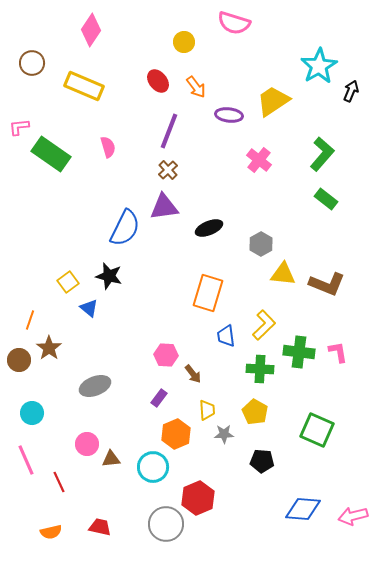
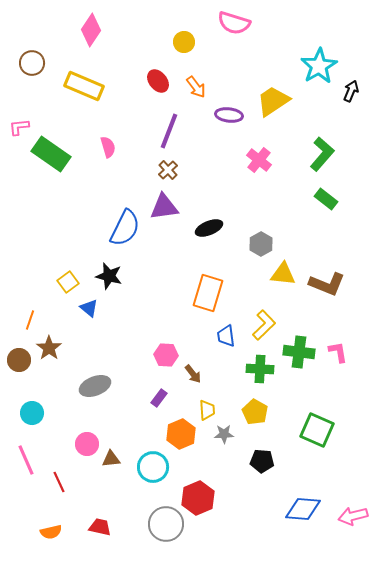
orange hexagon at (176, 434): moved 5 px right
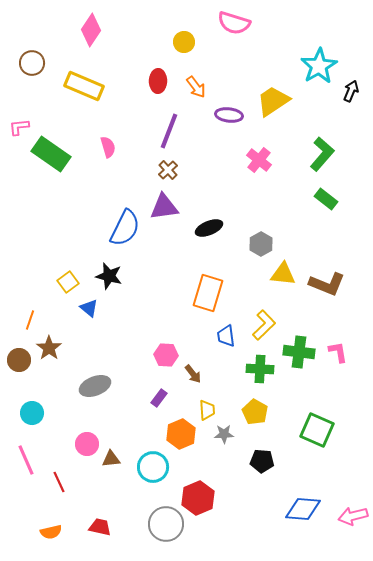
red ellipse at (158, 81): rotated 40 degrees clockwise
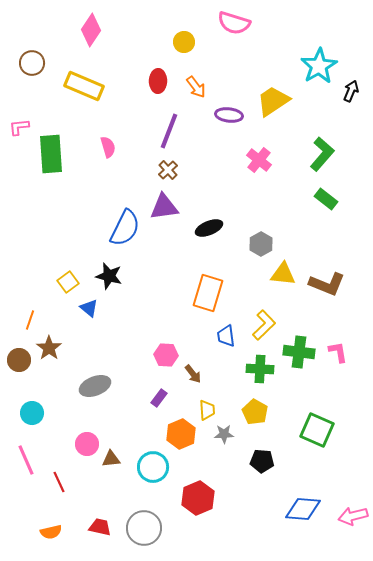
green rectangle at (51, 154): rotated 51 degrees clockwise
gray circle at (166, 524): moved 22 px left, 4 px down
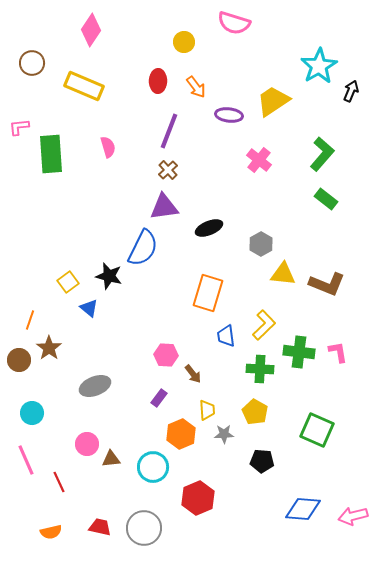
blue semicircle at (125, 228): moved 18 px right, 20 px down
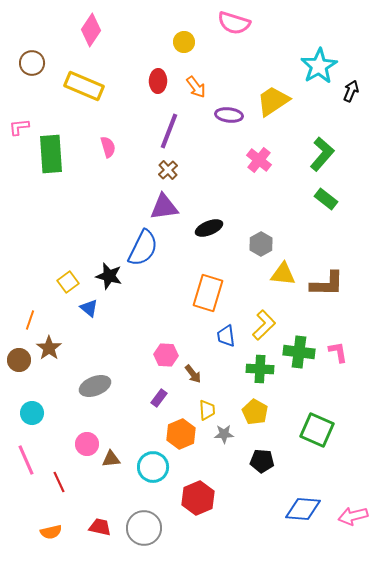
brown L-shape at (327, 284): rotated 21 degrees counterclockwise
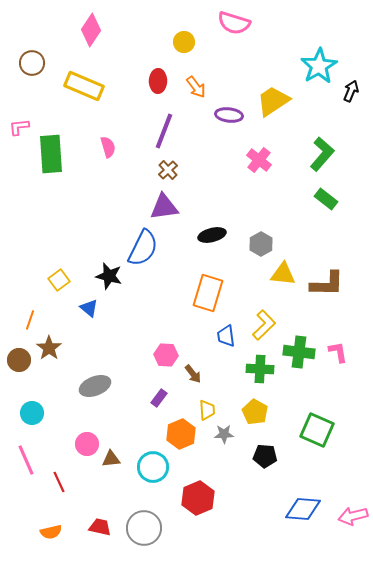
purple line at (169, 131): moved 5 px left
black ellipse at (209, 228): moved 3 px right, 7 px down; rotated 8 degrees clockwise
yellow square at (68, 282): moved 9 px left, 2 px up
black pentagon at (262, 461): moved 3 px right, 5 px up
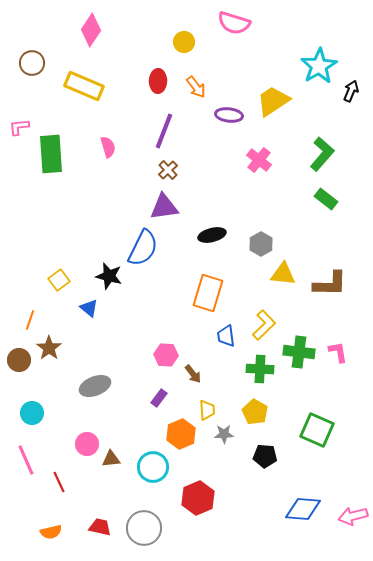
brown L-shape at (327, 284): moved 3 px right
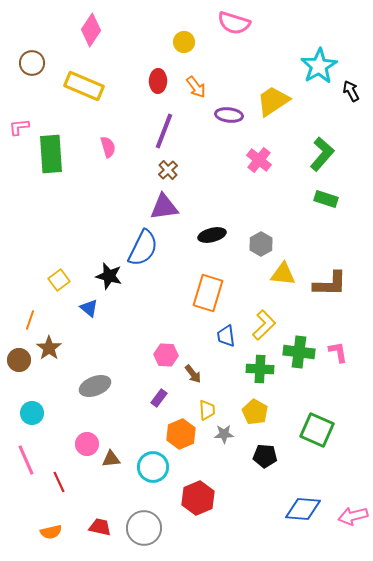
black arrow at (351, 91): rotated 50 degrees counterclockwise
green rectangle at (326, 199): rotated 20 degrees counterclockwise
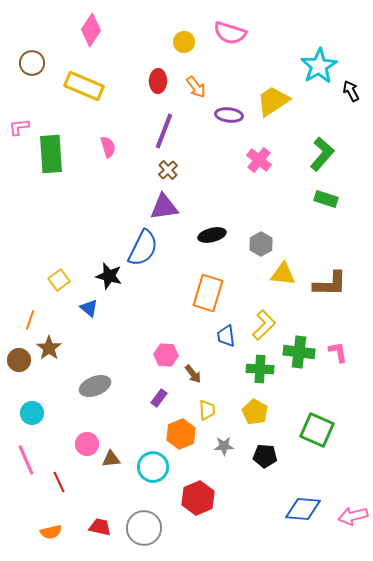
pink semicircle at (234, 23): moved 4 px left, 10 px down
gray star at (224, 434): moved 12 px down
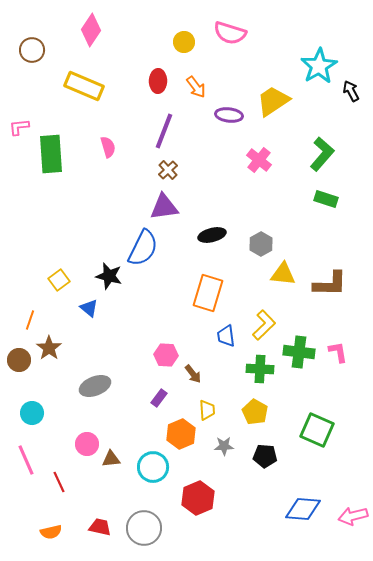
brown circle at (32, 63): moved 13 px up
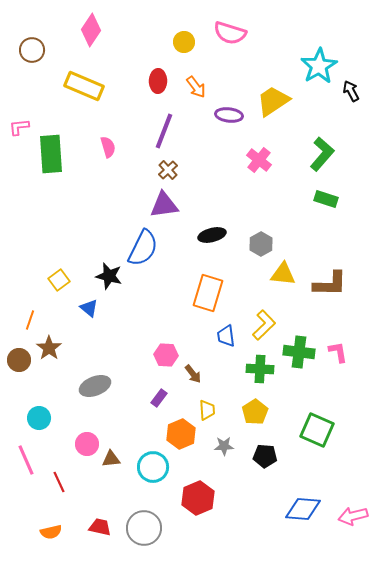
purple triangle at (164, 207): moved 2 px up
yellow pentagon at (255, 412): rotated 10 degrees clockwise
cyan circle at (32, 413): moved 7 px right, 5 px down
